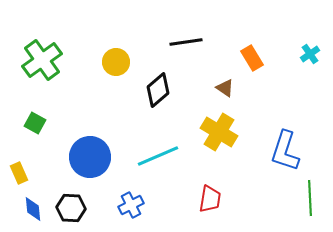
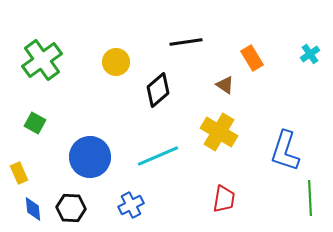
brown triangle: moved 3 px up
red trapezoid: moved 14 px right
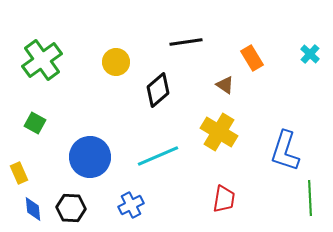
cyan cross: rotated 12 degrees counterclockwise
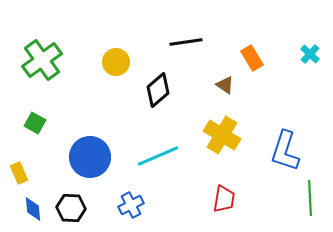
yellow cross: moved 3 px right, 3 px down
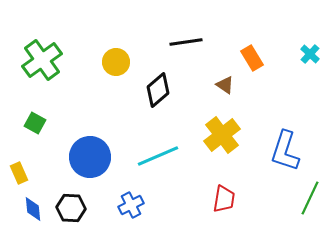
yellow cross: rotated 21 degrees clockwise
green line: rotated 28 degrees clockwise
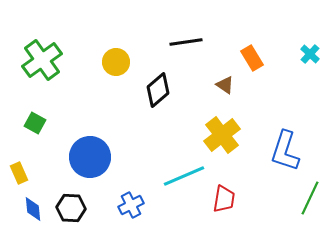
cyan line: moved 26 px right, 20 px down
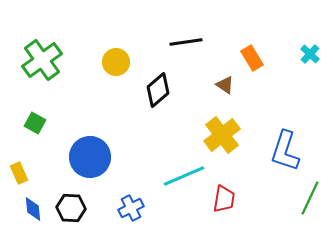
blue cross: moved 3 px down
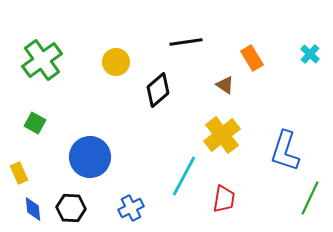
cyan line: rotated 39 degrees counterclockwise
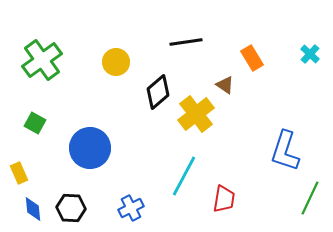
black diamond: moved 2 px down
yellow cross: moved 26 px left, 21 px up
blue circle: moved 9 px up
